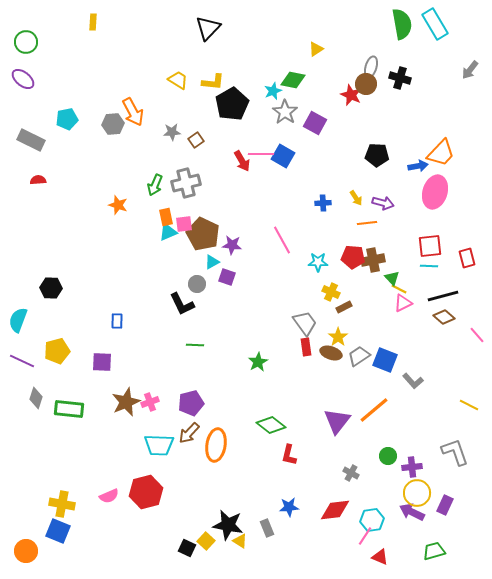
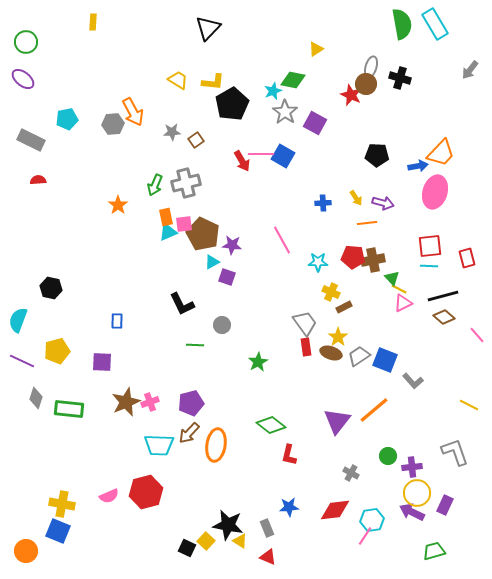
orange star at (118, 205): rotated 18 degrees clockwise
gray circle at (197, 284): moved 25 px right, 41 px down
black hexagon at (51, 288): rotated 10 degrees clockwise
red triangle at (380, 557): moved 112 px left
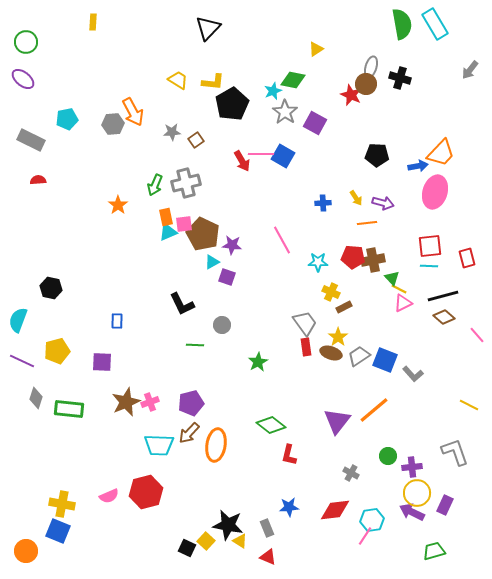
gray L-shape at (413, 381): moved 7 px up
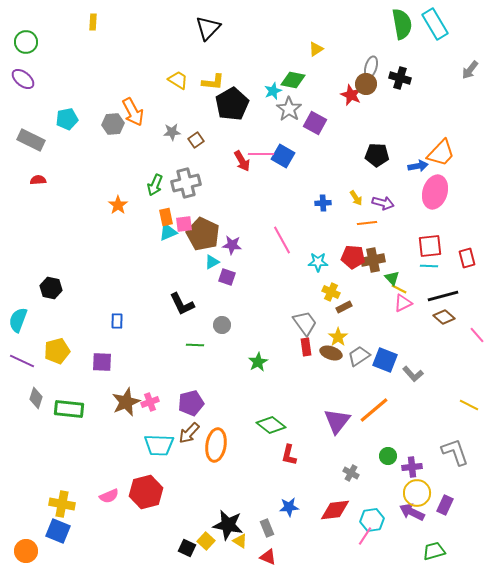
gray star at (285, 112): moved 4 px right, 3 px up
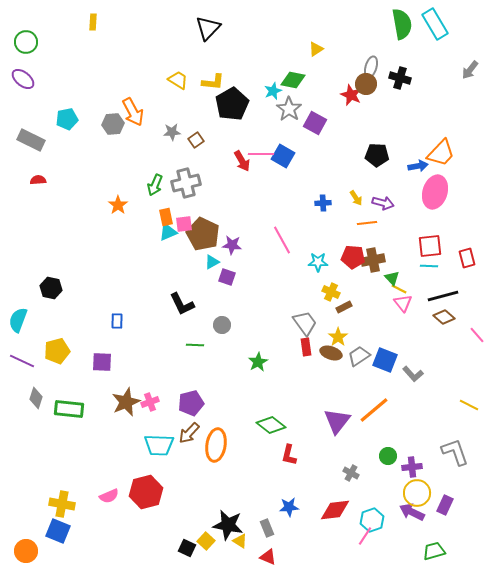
pink triangle at (403, 303): rotated 42 degrees counterclockwise
cyan hexagon at (372, 520): rotated 10 degrees counterclockwise
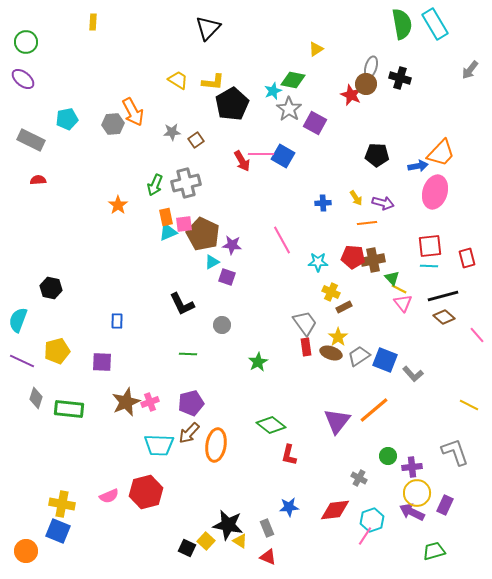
green line at (195, 345): moved 7 px left, 9 px down
gray cross at (351, 473): moved 8 px right, 5 px down
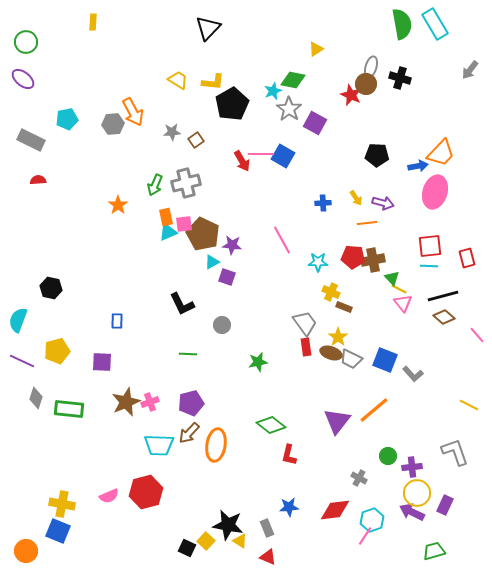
brown rectangle at (344, 307): rotated 49 degrees clockwise
gray trapezoid at (359, 356): moved 8 px left, 3 px down; rotated 120 degrees counterclockwise
green star at (258, 362): rotated 18 degrees clockwise
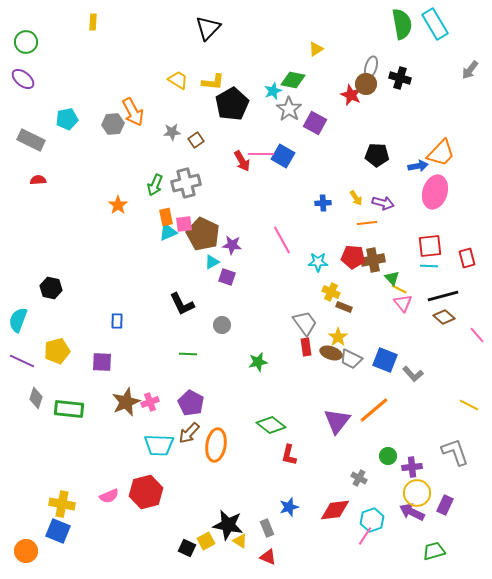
purple pentagon at (191, 403): rotated 30 degrees counterclockwise
blue star at (289, 507): rotated 12 degrees counterclockwise
yellow square at (206, 541): rotated 18 degrees clockwise
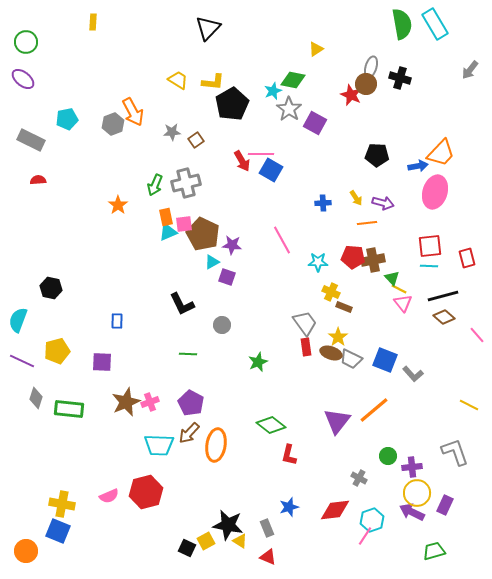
gray hexagon at (113, 124): rotated 15 degrees counterclockwise
blue square at (283, 156): moved 12 px left, 14 px down
green star at (258, 362): rotated 12 degrees counterclockwise
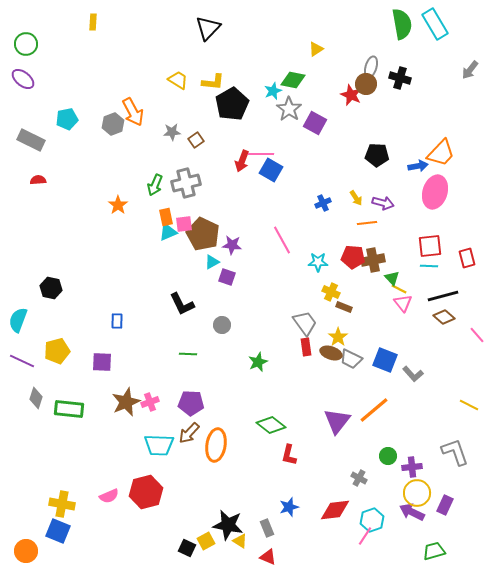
green circle at (26, 42): moved 2 px down
red arrow at (242, 161): rotated 50 degrees clockwise
blue cross at (323, 203): rotated 21 degrees counterclockwise
purple pentagon at (191, 403): rotated 25 degrees counterclockwise
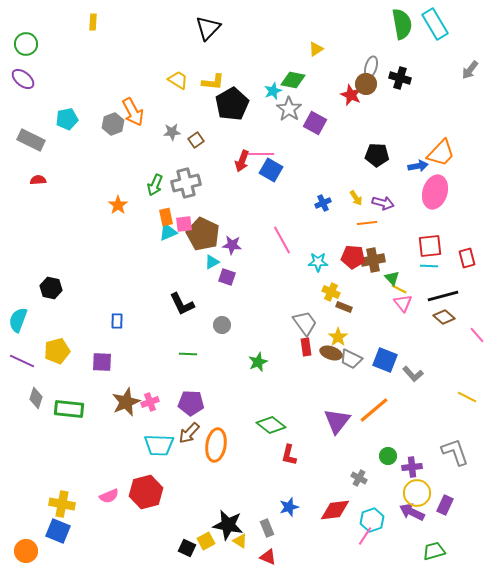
yellow line at (469, 405): moved 2 px left, 8 px up
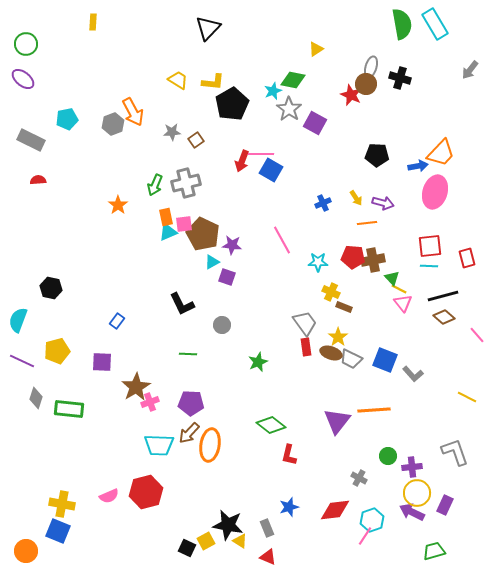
blue rectangle at (117, 321): rotated 35 degrees clockwise
brown star at (126, 402): moved 10 px right, 15 px up; rotated 8 degrees counterclockwise
orange line at (374, 410): rotated 36 degrees clockwise
orange ellipse at (216, 445): moved 6 px left
